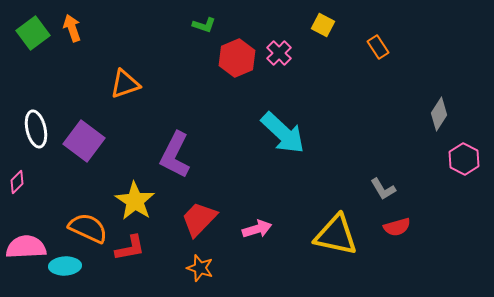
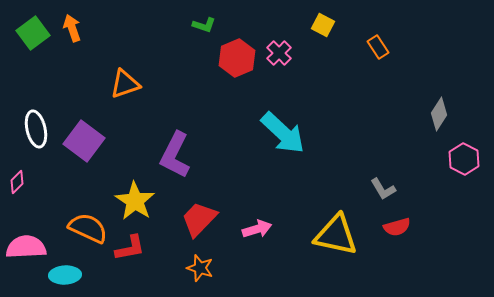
cyan ellipse: moved 9 px down
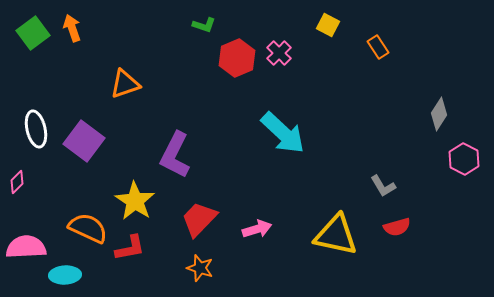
yellow square: moved 5 px right
gray L-shape: moved 3 px up
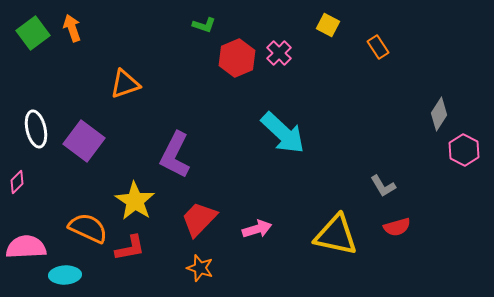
pink hexagon: moved 9 px up
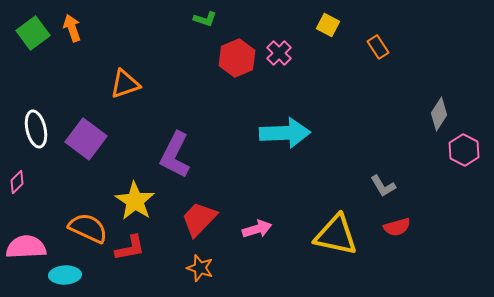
green L-shape: moved 1 px right, 6 px up
cyan arrow: moved 2 px right; rotated 45 degrees counterclockwise
purple square: moved 2 px right, 2 px up
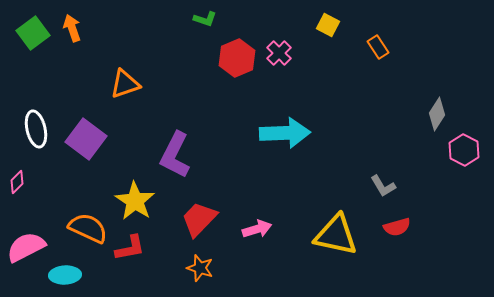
gray diamond: moved 2 px left
pink semicircle: rotated 24 degrees counterclockwise
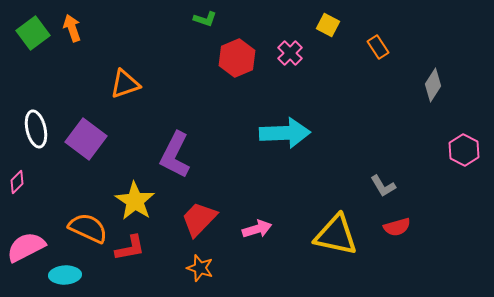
pink cross: moved 11 px right
gray diamond: moved 4 px left, 29 px up
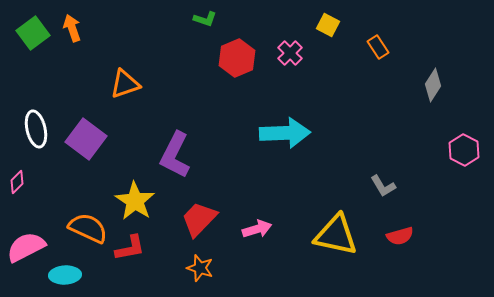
red semicircle: moved 3 px right, 9 px down
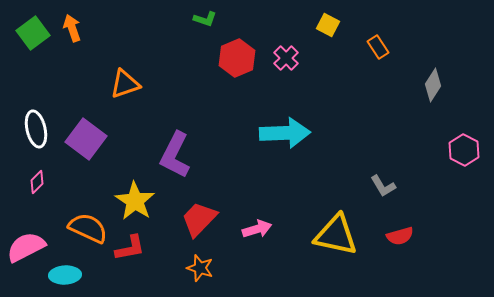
pink cross: moved 4 px left, 5 px down
pink diamond: moved 20 px right
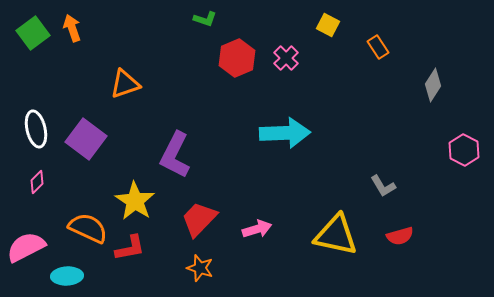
cyan ellipse: moved 2 px right, 1 px down
